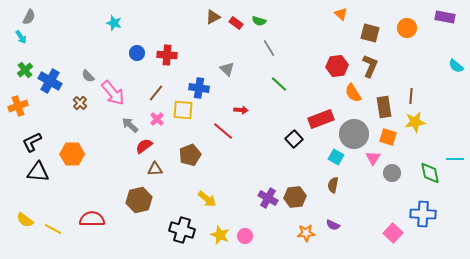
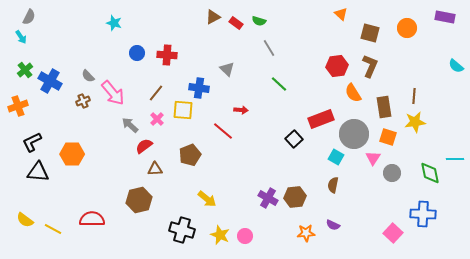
brown line at (411, 96): moved 3 px right
brown cross at (80, 103): moved 3 px right, 2 px up; rotated 24 degrees clockwise
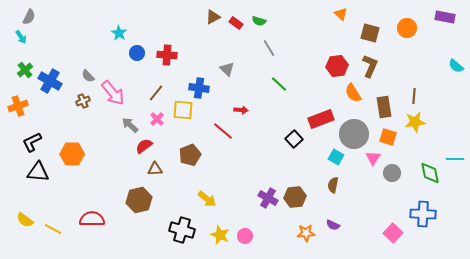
cyan star at (114, 23): moved 5 px right, 10 px down; rotated 14 degrees clockwise
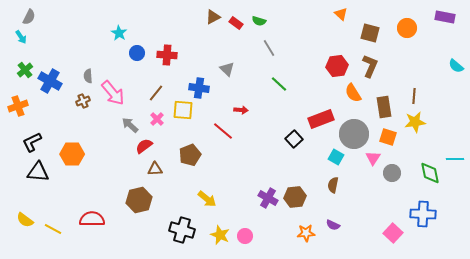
gray semicircle at (88, 76): rotated 40 degrees clockwise
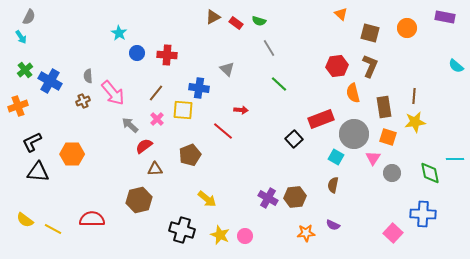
orange semicircle at (353, 93): rotated 18 degrees clockwise
